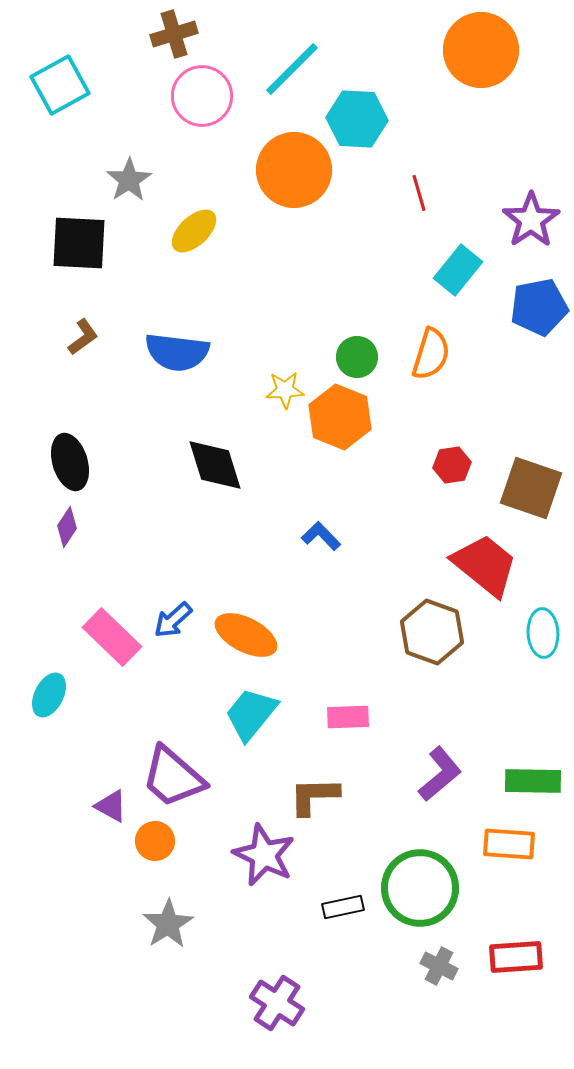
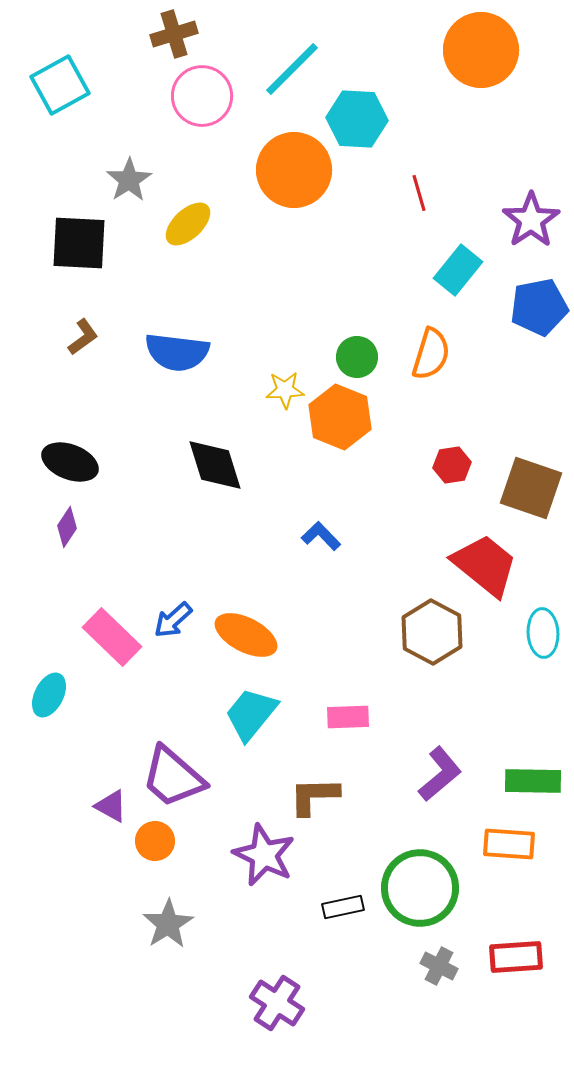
yellow ellipse at (194, 231): moved 6 px left, 7 px up
black ellipse at (70, 462): rotated 52 degrees counterclockwise
brown hexagon at (432, 632): rotated 8 degrees clockwise
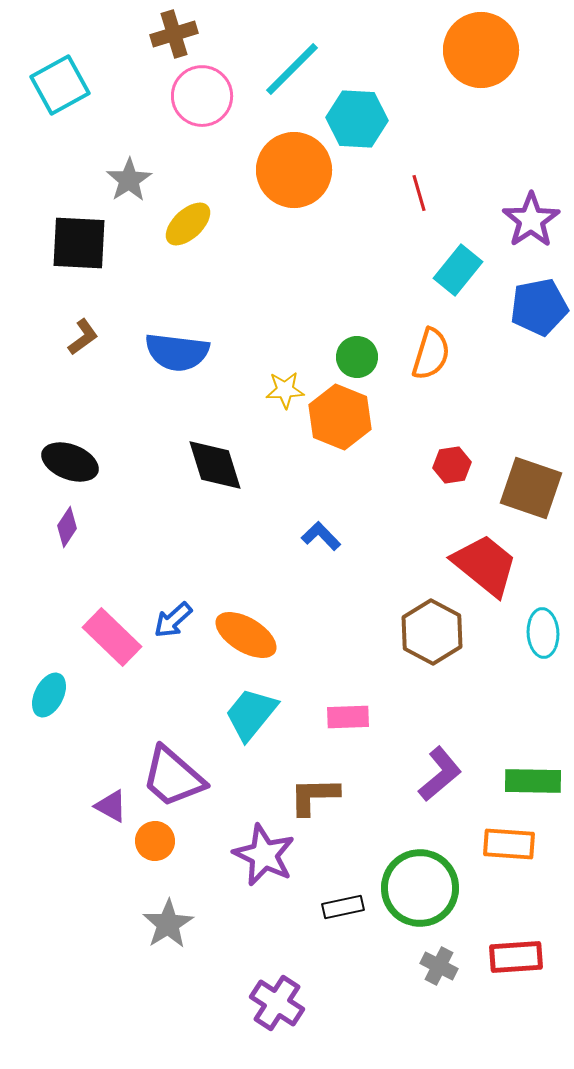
orange ellipse at (246, 635): rotated 4 degrees clockwise
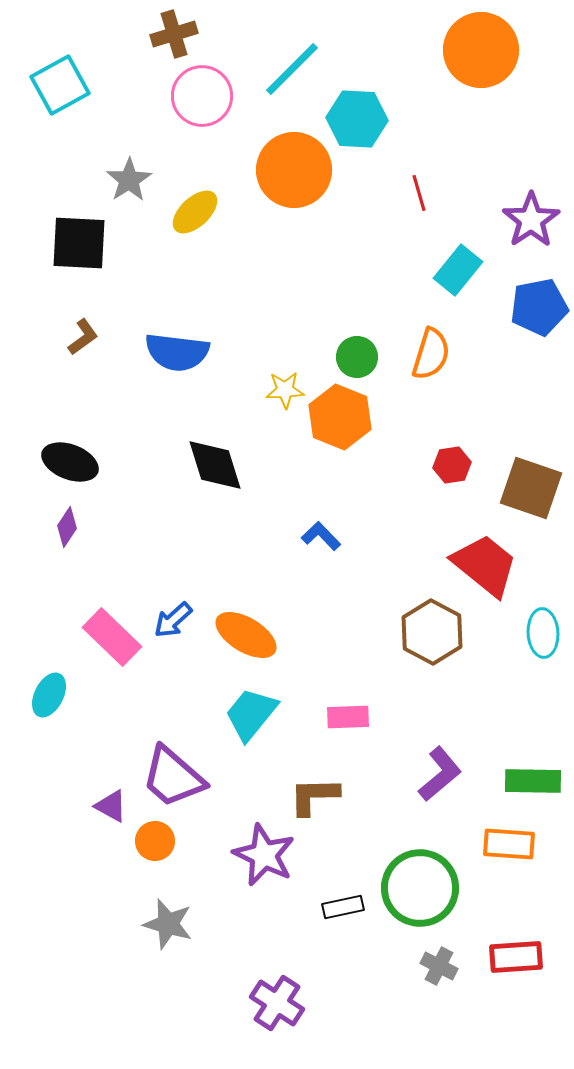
yellow ellipse at (188, 224): moved 7 px right, 12 px up
gray star at (168, 924): rotated 24 degrees counterclockwise
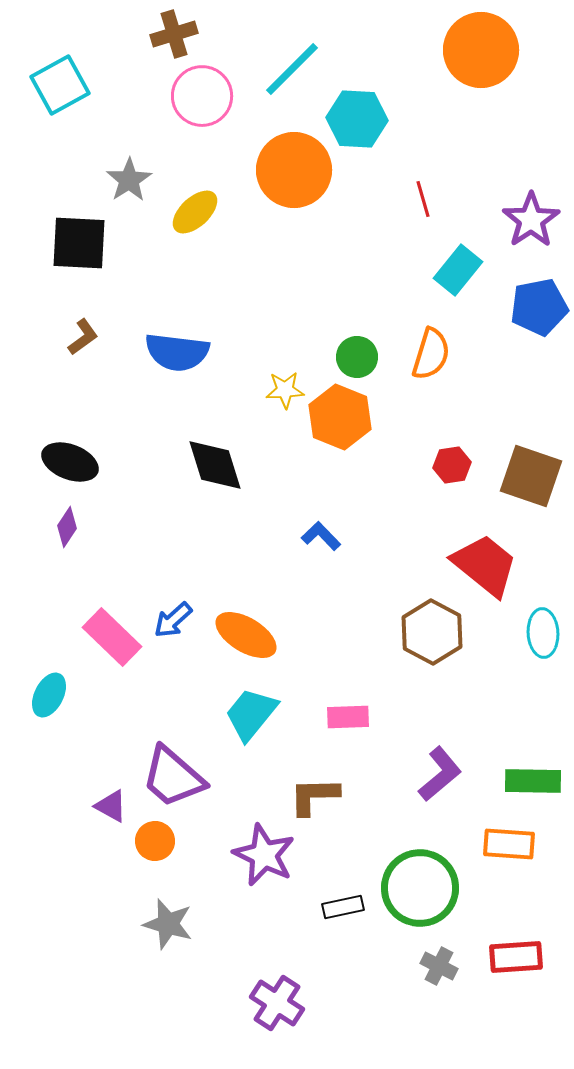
red line at (419, 193): moved 4 px right, 6 px down
brown square at (531, 488): moved 12 px up
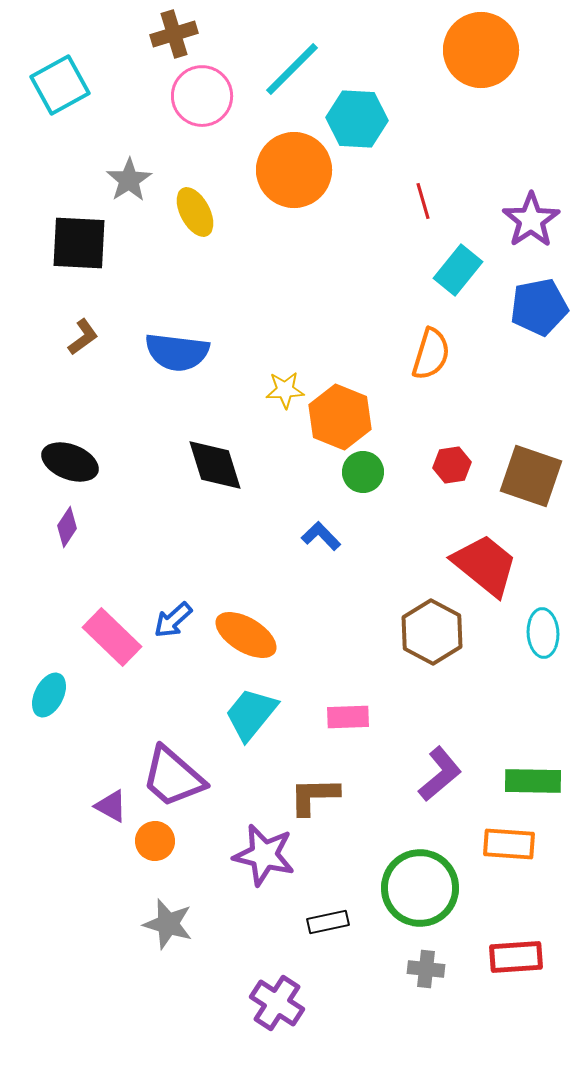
red line at (423, 199): moved 2 px down
yellow ellipse at (195, 212): rotated 75 degrees counterclockwise
green circle at (357, 357): moved 6 px right, 115 px down
purple star at (264, 855): rotated 12 degrees counterclockwise
black rectangle at (343, 907): moved 15 px left, 15 px down
gray cross at (439, 966): moved 13 px left, 3 px down; rotated 21 degrees counterclockwise
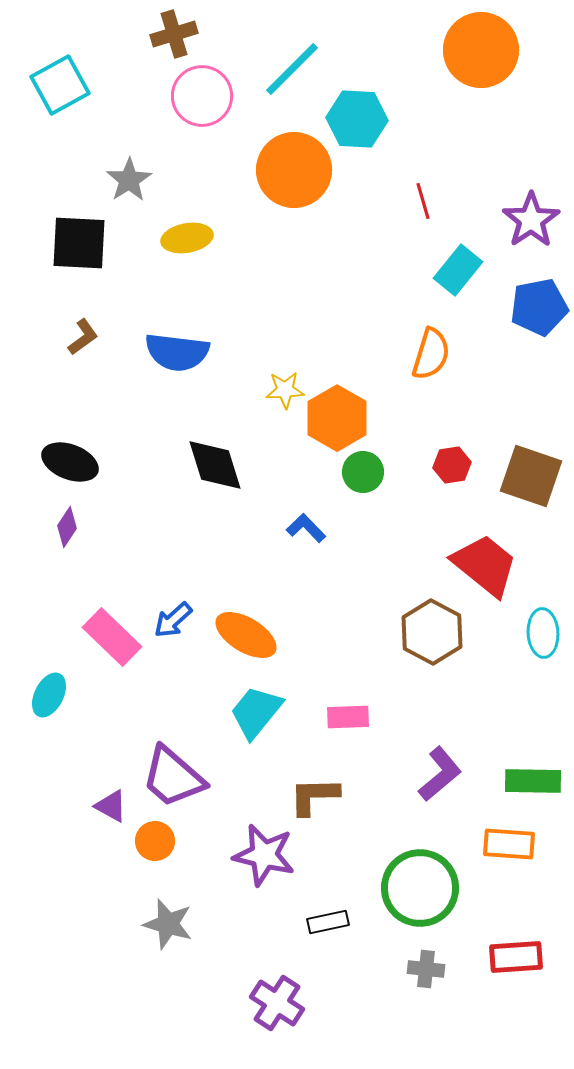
yellow ellipse at (195, 212): moved 8 px left, 26 px down; rotated 72 degrees counterclockwise
orange hexagon at (340, 417): moved 3 px left, 1 px down; rotated 8 degrees clockwise
blue L-shape at (321, 536): moved 15 px left, 8 px up
cyan trapezoid at (251, 714): moved 5 px right, 2 px up
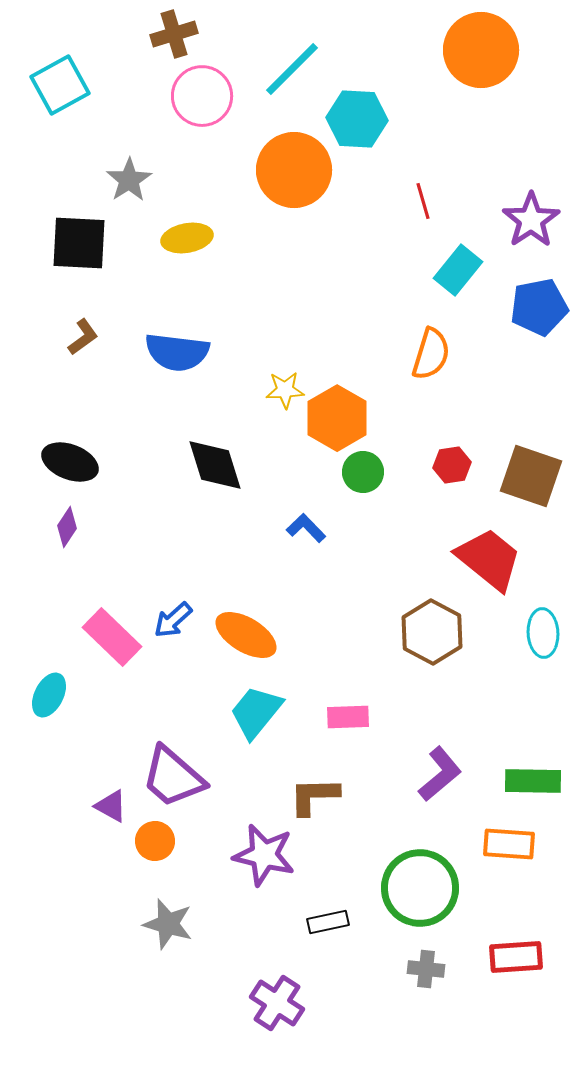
red trapezoid at (485, 565): moved 4 px right, 6 px up
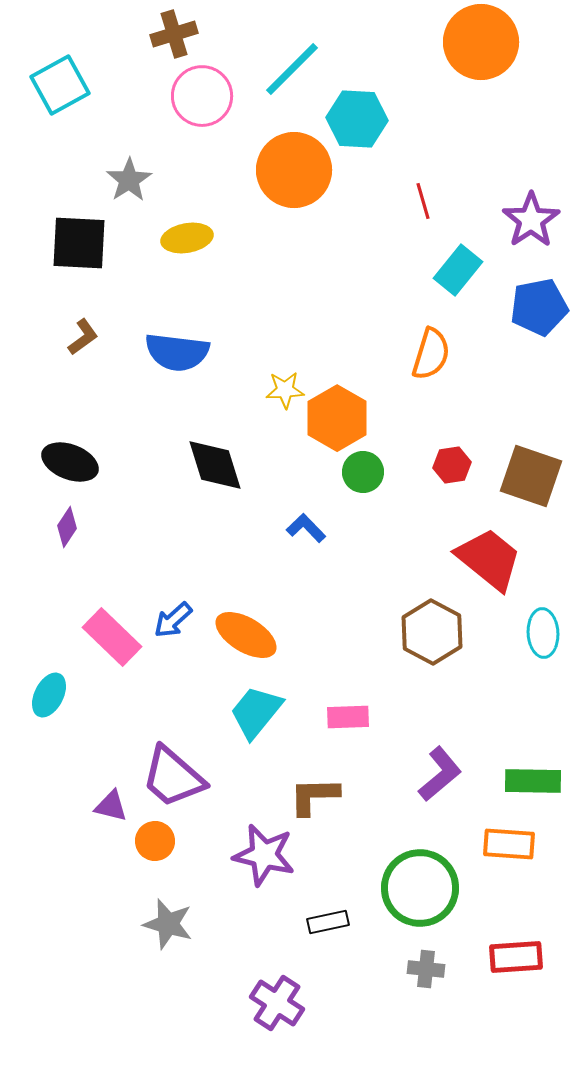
orange circle at (481, 50): moved 8 px up
purple triangle at (111, 806): rotated 15 degrees counterclockwise
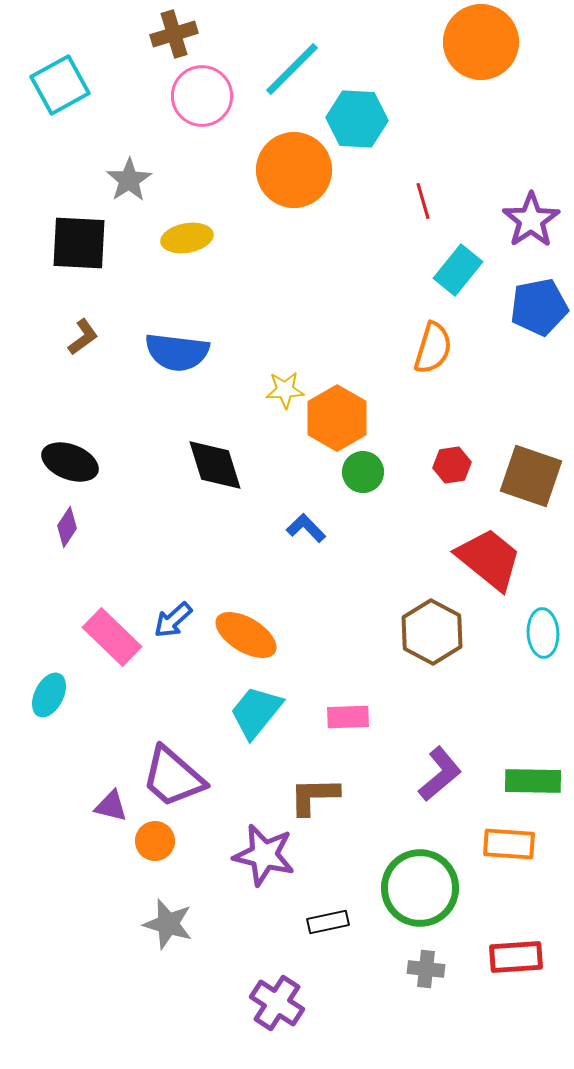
orange semicircle at (431, 354): moved 2 px right, 6 px up
